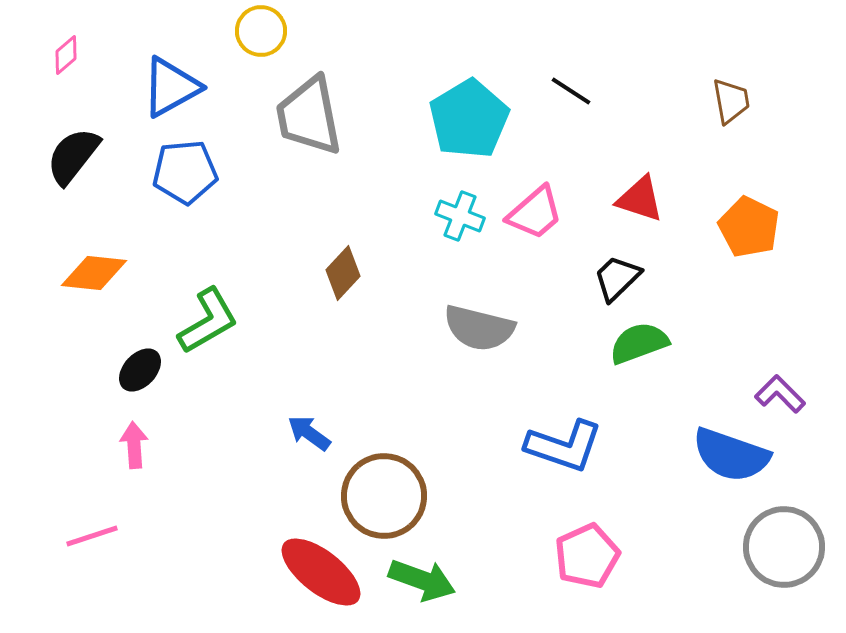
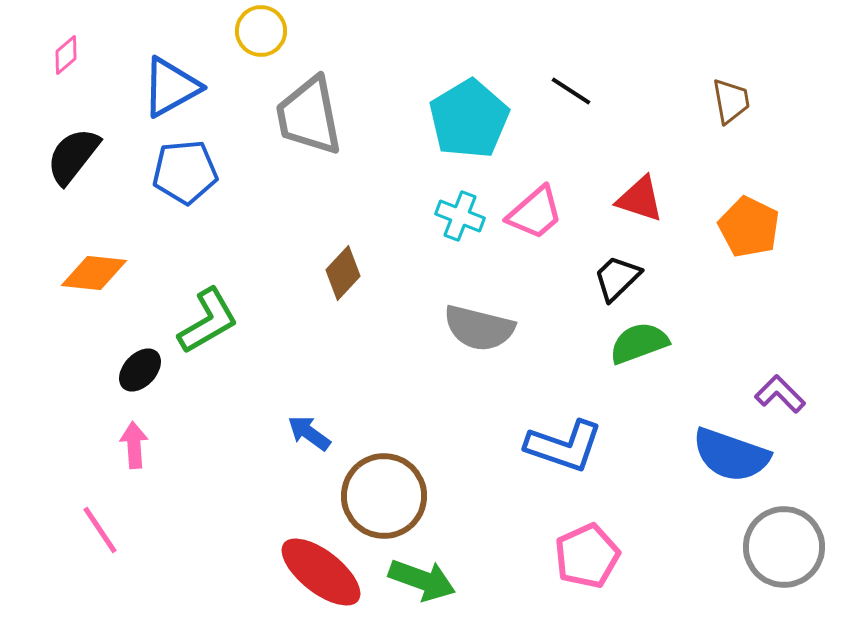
pink line: moved 8 px right, 6 px up; rotated 74 degrees clockwise
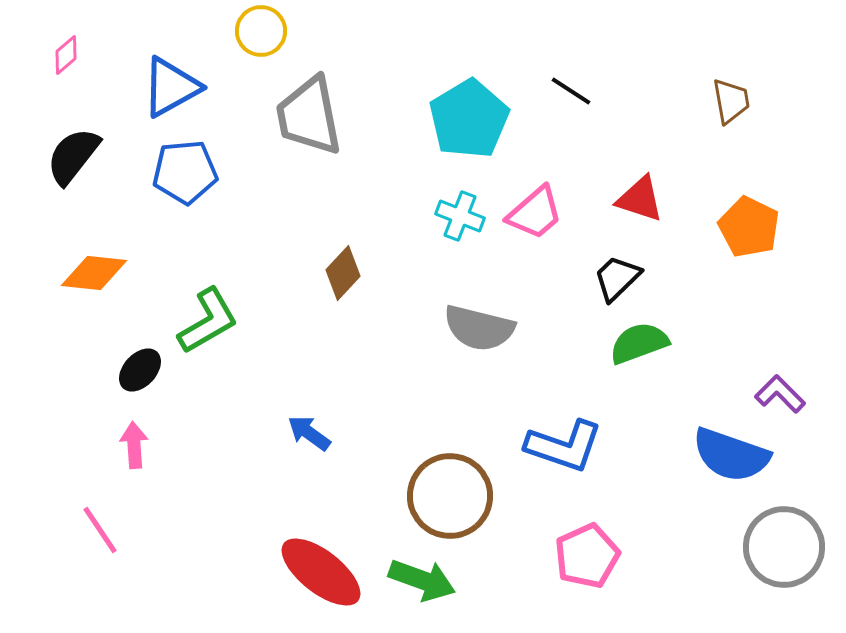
brown circle: moved 66 px right
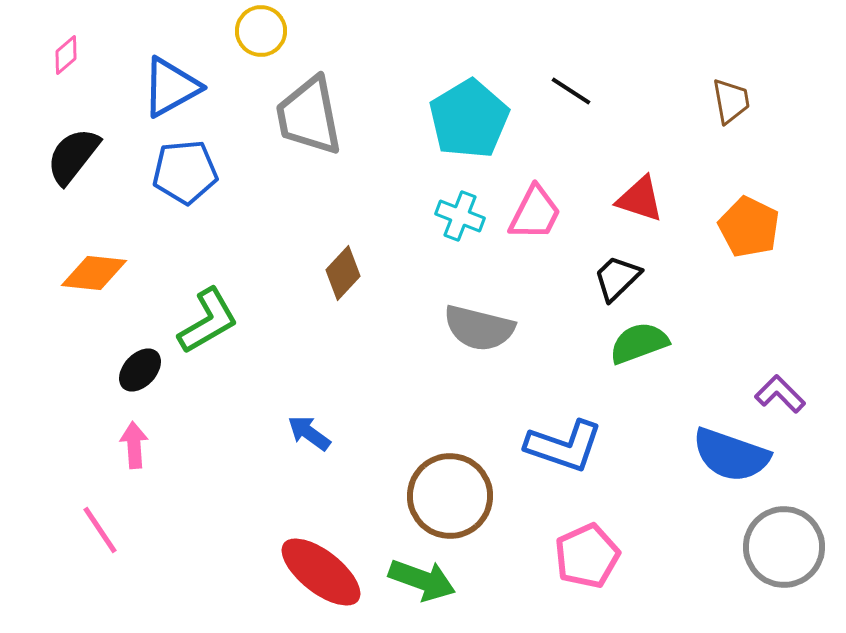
pink trapezoid: rotated 22 degrees counterclockwise
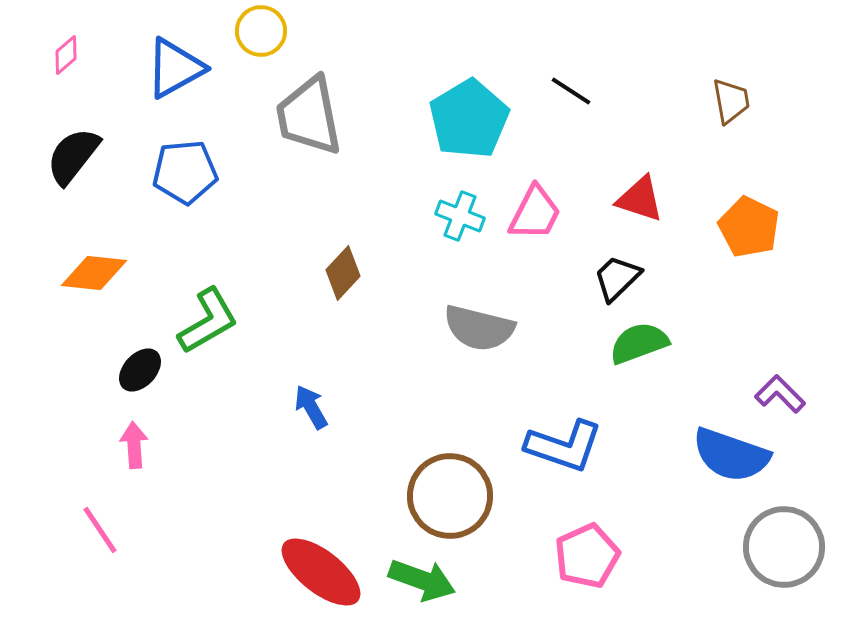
blue triangle: moved 4 px right, 19 px up
blue arrow: moved 2 px right, 26 px up; rotated 24 degrees clockwise
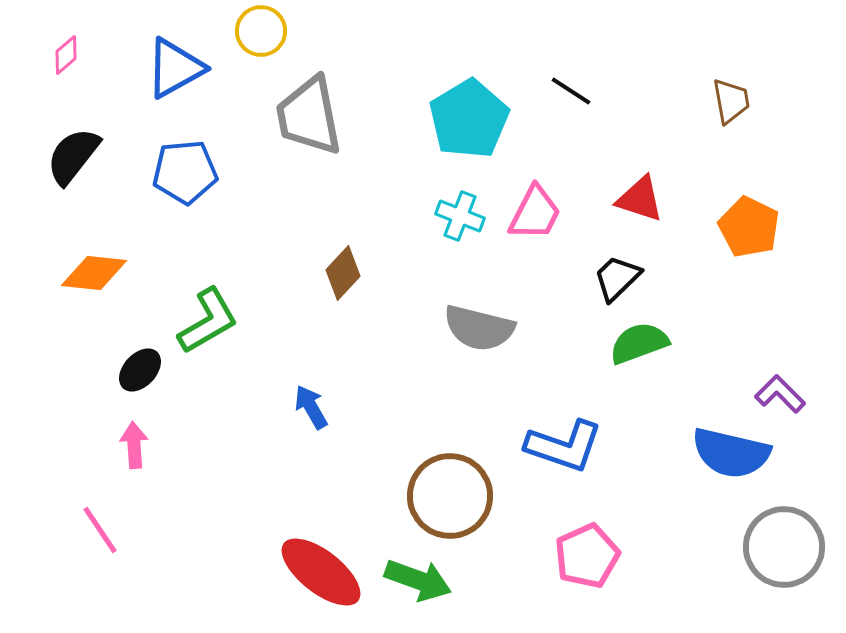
blue semicircle: moved 2 px up; rotated 6 degrees counterclockwise
green arrow: moved 4 px left
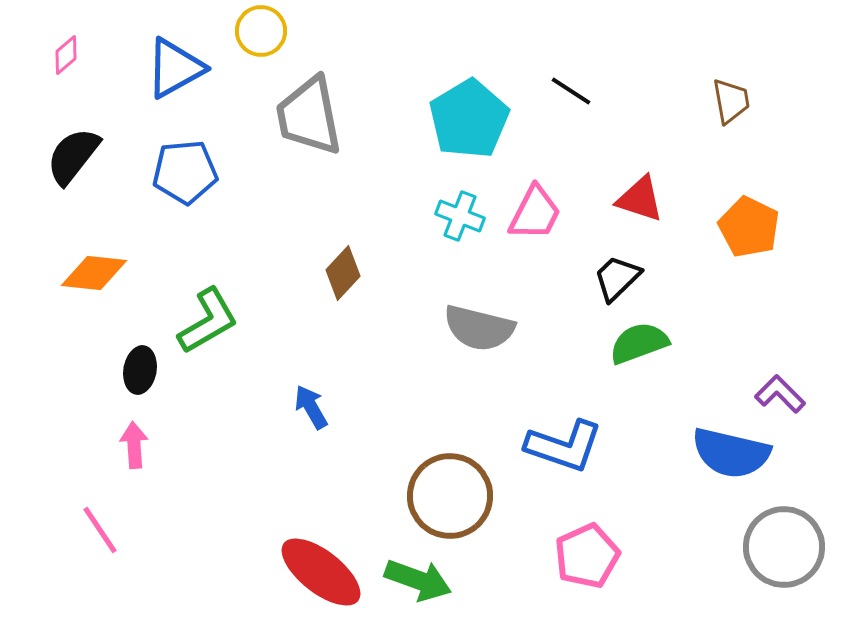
black ellipse: rotated 33 degrees counterclockwise
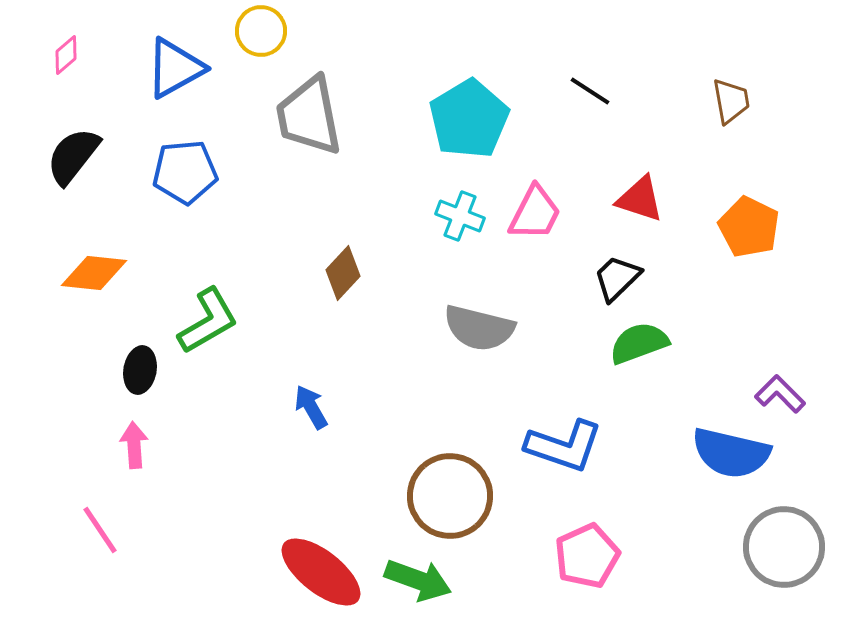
black line: moved 19 px right
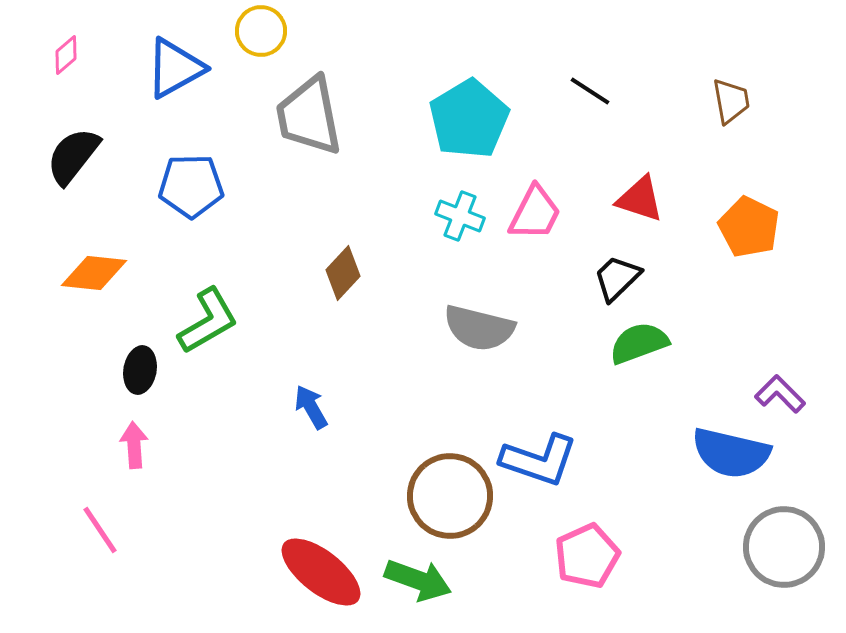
blue pentagon: moved 6 px right, 14 px down; rotated 4 degrees clockwise
blue L-shape: moved 25 px left, 14 px down
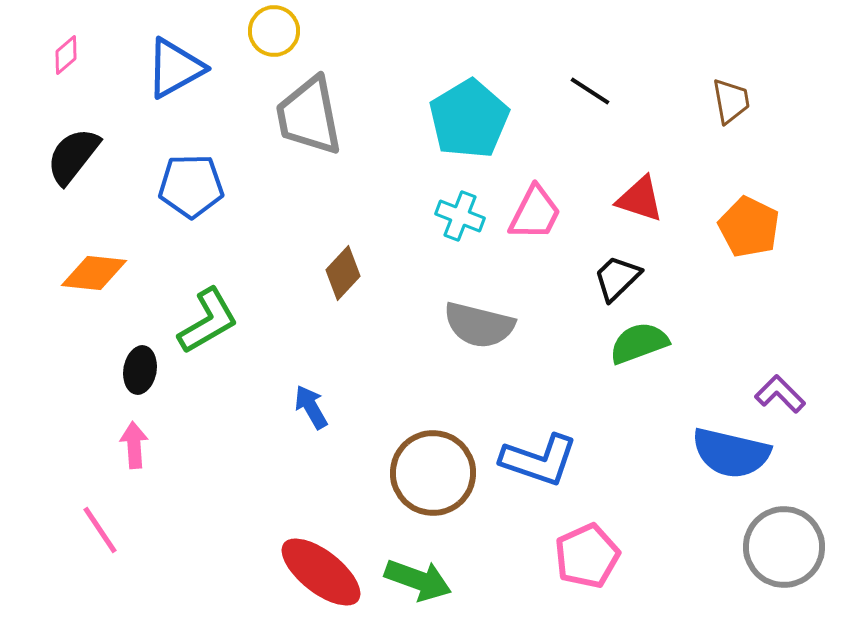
yellow circle: moved 13 px right
gray semicircle: moved 3 px up
brown circle: moved 17 px left, 23 px up
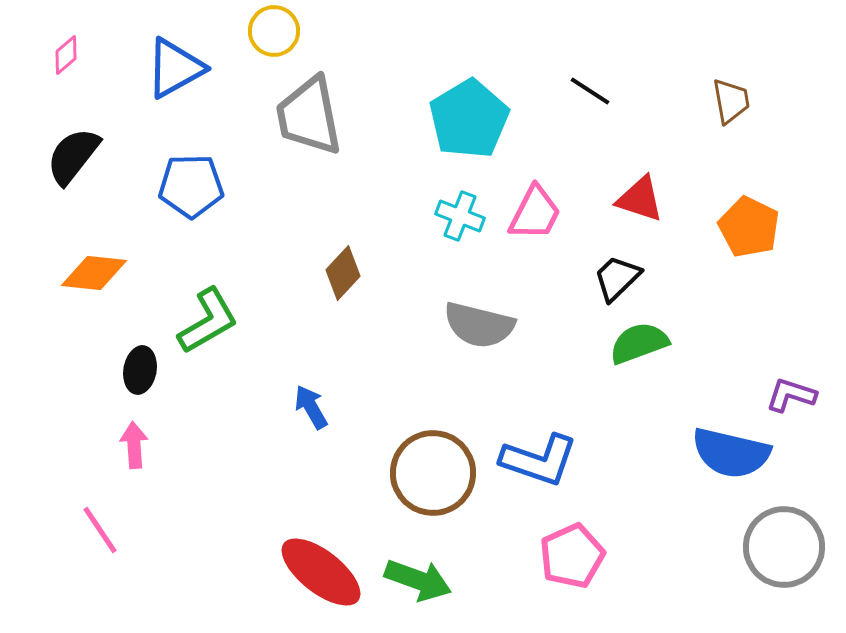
purple L-shape: moved 11 px right, 1 px down; rotated 27 degrees counterclockwise
pink pentagon: moved 15 px left
